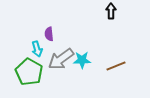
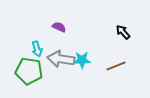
black arrow: moved 12 px right, 21 px down; rotated 42 degrees counterclockwise
purple semicircle: moved 10 px right, 7 px up; rotated 120 degrees clockwise
gray arrow: rotated 44 degrees clockwise
green pentagon: moved 1 px up; rotated 20 degrees counterclockwise
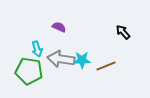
brown line: moved 10 px left
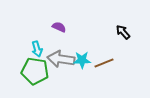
brown line: moved 2 px left, 3 px up
green pentagon: moved 6 px right
